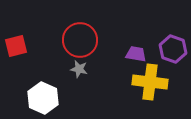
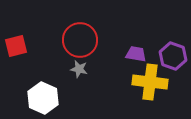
purple hexagon: moved 7 px down
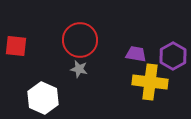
red square: rotated 20 degrees clockwise
purple hexagon: rotated 12 degrees clockwise
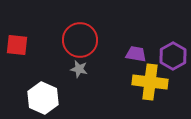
red square: moved 1 px right, 1 px up
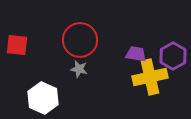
yellow cross: moved 5 px up; rotated 20 degrees counterclockwise
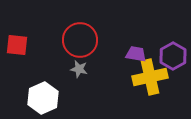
white hexagon: rotated 12 degrees clockwise
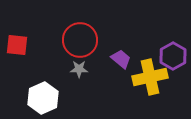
purple trapezoid: moved 15 px left, 5 px down; rotated 30 degrees clockwise
gray star: rotated 12 degrees counterclockwise
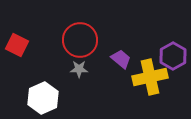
red square: rotated 20 degrees clockwise
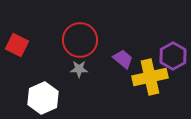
purple trapezoid: moved 2 px right
